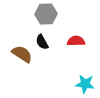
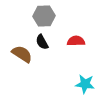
gray hexagon: moved 2 px left, 2 px down
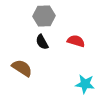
red semicircle: rotated 18 degrees clockwise
brown semicircle: moved 14 px down
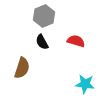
gray hexagon: rotated 20 degrees counterclockwise
brown semicircle: rotated 75 degrees clockwise
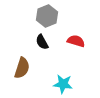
gray hexagon: moved 3 px right
cyan star: moved 22 px left
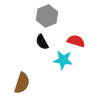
brown semicircle: moved 15 px down
cyan star: moved 24 px up
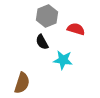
red semicircle: moved 12 px up
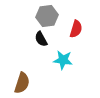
gray hexagon: rotated 15 degrees clockwise
red semicircle: rotated 90 degrees clockwise
black semicircle: moved 1 px left, 3 px up
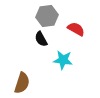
red semicircle: rotated 78 degrees counterclockwise
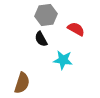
gray hexagon: moved 1 px left, 1 px up
